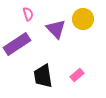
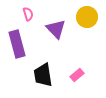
yellow circle: moved 4 px right, 2 px up
purple rectangle: rotated 72 degrees counterclockwise
black trapezoid: moved 1 px up
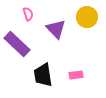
purple rectangle: rotated 32 degrees counterclockwise
pink rectangle: moved 1 px left; rotated 32 degrees clockwise
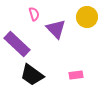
pink semicircle: moved 6 px right
black trapezoid: moved 11 px left; rotated 45 degrees counterclockwise
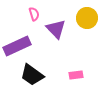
yellow circle: moved 1 px down
purple rectangle: moved 2 px down; rotated 68 degrees counterclockwise
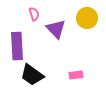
purple rectangle: rotated 68 degrees counterclockwise
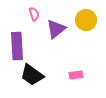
yellow circle: moved 1 px left, 2 px down
purple triangle: rotated 35 degrees clockwise
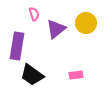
yellow circle: moved 3 px down
purple rectangle: rotated 12 degrees clockwise
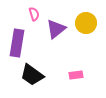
purple rectangle: moved 3 px up
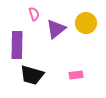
purple rectangle: moved 2 px down; rotated 8 degrees counterclockwise
black trapezoid: rotated 20 degrees counterclockwise
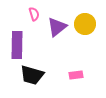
yellow circle: moved 1 px left, 1 px down
purple triangle: moved 1 px right, 2 px up
